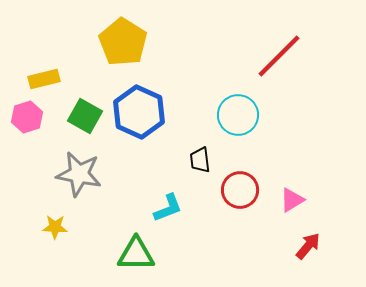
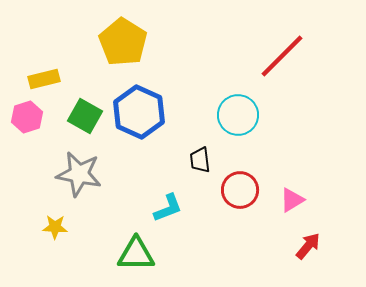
red line: moved 3 px right
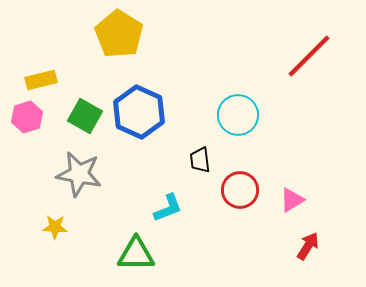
yellow pentagon: moved 4 px left, 8 px up
red line: moved 27 px right
yellow rectangle: moved 3 px left, 1 px down
red arrow: rotated 8 degrees counterclockwise
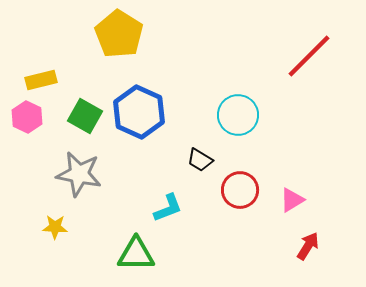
pink hexagon: rotated 16 degrees counterclockwise
black trapezoid: rotated 52 degrees counterclockwise
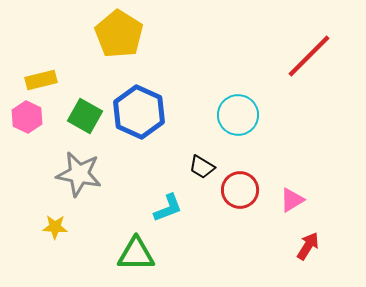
black trapezoid: moved 2 px right, 7 px down
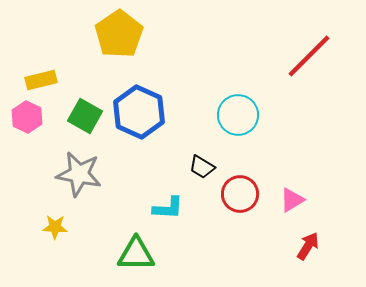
yellow pentagon: rotated 6 degrees clockwise
red circle: moved 4 px down
cyan L-shape: rotated 24 degrees clockwise
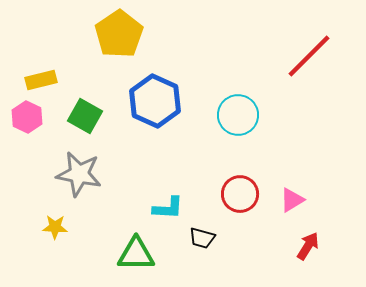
blue hexagon: moved 16 px right, 11 px up
black trapezoid: moved 71 px down; rotated 16 degrees counterclockwise
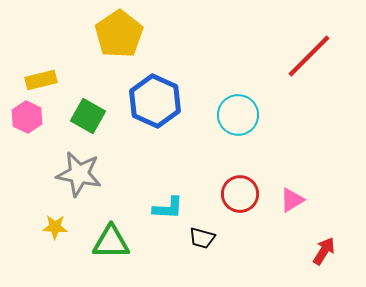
green square: moved 3 px right
red arrow: moved 16 px right, 5 px down
green triangle: moved 25 px left, 12 px up
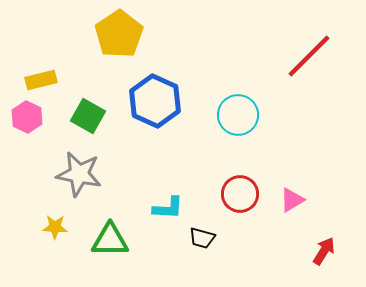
green triangle: moved 1 px left, 2 px up
